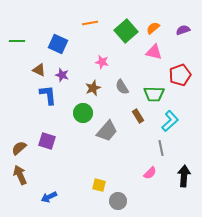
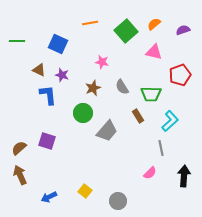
orange semicircle: moved 1 px right, 4 px up
green trapezoid: moved 3 px left
yellow square: moved 14 px left, 6 px down; rotated 24 degrees clockwise
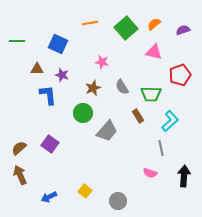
green square: moved 3 px up
brown triangle: moved 2 px left, 1 px up; rotated 24 degrees counterclockwise
purple square: moved 3 px right, 3 px down; rotated 18 degrees clockwise
pink semicircle: rotated 64 degrees clockwise
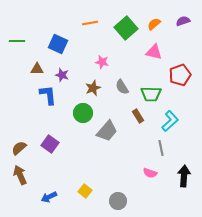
purple semicircle: moved 9 px up
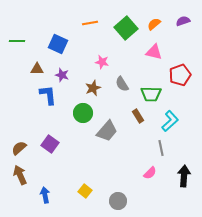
gray semicircle: moved 3 px up
pink semicircle: rotated 64 degrees counterclockwise
blue arrow: moved 4 px left, 2 px up; rotated 105 degrees clockwise
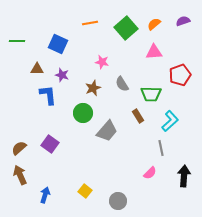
pink triangle: rotated 18 degrees counterclockwise
blue arrow: rotated 28 degrees clockwise
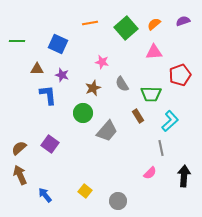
blue arrow: rotated 56 degrees counterclockwise
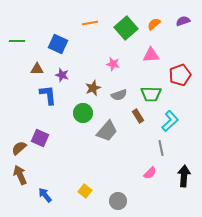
pink triangle: moved 3 px left, 3 px down
pink star: moved 11 px right, 2 px down
gray semicircle: moved 3 px left, 11 px down; rotated 77 degrees counterclockwise
purple square: moved 10 px left, 6 px up; rotated 12 degrees counterclockwise
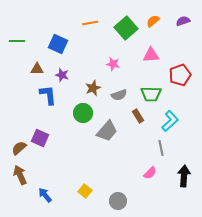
orange semicircle: moved 1 px left, 3 px up
